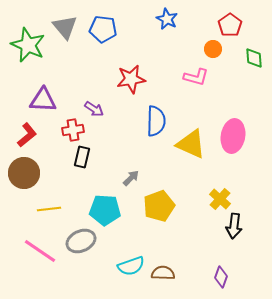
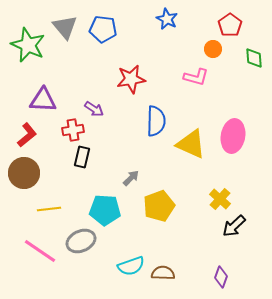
black arrow: rotated 40 degrees clockwise
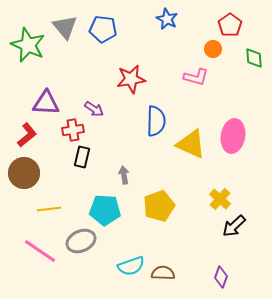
purple triangle: moved 3 px right, 3 px down
gray arrow: moved 7 px left, 3 px up; rotated 54 degrees counterclockwise
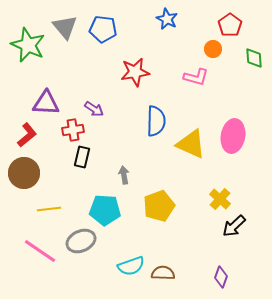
red star: moved 4 px right, 7 px up
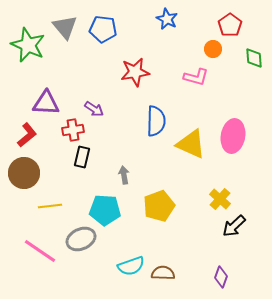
yellow line: moved 1 px right, 3 px up
gray ellipse: moved 2 px up
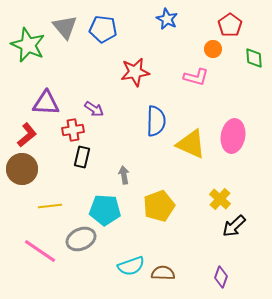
brown circle: moved 2 px left, 4 px up
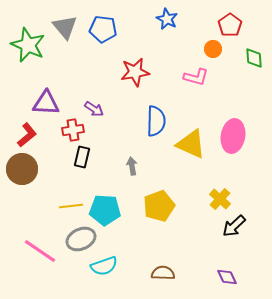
gray arrow: moved 8 px right, 9 px up
yellow line: moved 21 px right
cyan semicircle: moved 27 px left
purple diamond: moved 6 px right; rotated 45 degrees counterclockwise
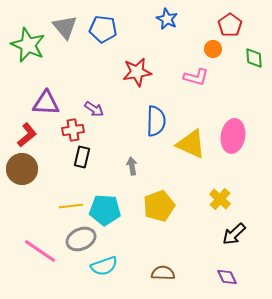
red star: moved 2 px right
black arrow: moved 8 px down
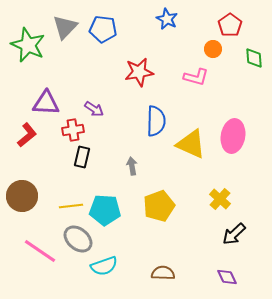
gray triangle: rotated 24 degrees clockwise
red star: moved 2 px right
brown circle: moved 27 px down
gray ellipse: moved 3 px left; rotated 64 degrees clockwise
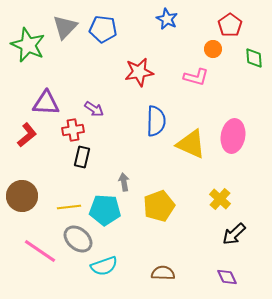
gray arrow: moved 8 px left, 16 px down
yellow line: moved 2 px left, 1 px down
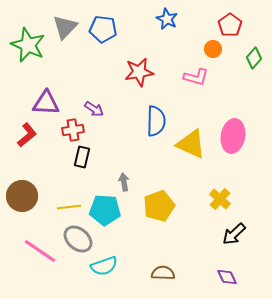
green diamond: rotated 45 degrees clockwise
